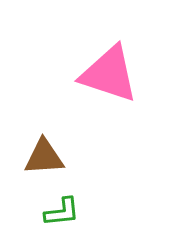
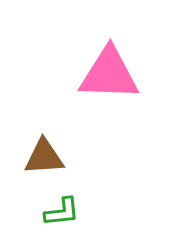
pink triangle: rotated 16 degrees counterclockwise
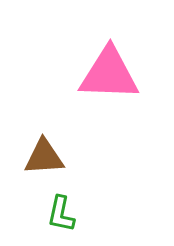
green L-shape: moved 1 px left, 2 px down; rotated 108 degrees clockwise
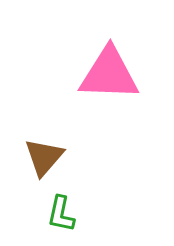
brown triangle: rotated 45 degrees counterclockwise
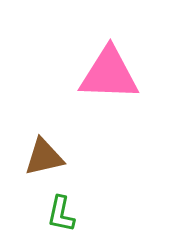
brown triangle: rotated 36 degrees clockwise
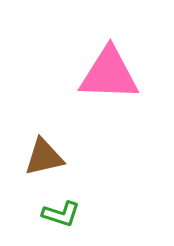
green L-shape: rotated 84 degrees counterclockwise
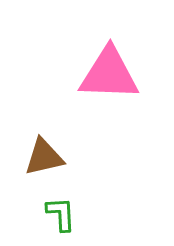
green L-shape: rotated 111 degrees counterclockwise
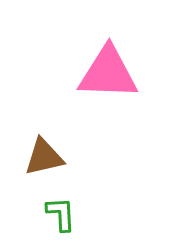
pink triangle: moved 1 px left, 1 px up
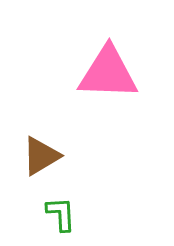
brown triangle: moved 3 px left, 1 px up; rotated 18 degrees counterclockwise
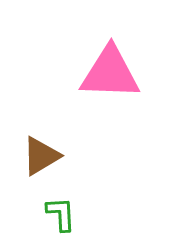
pink triangle: moved 2 px right
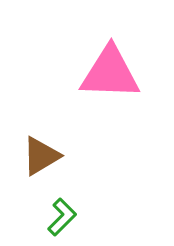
green L-shape: moved 1 px right, 3 px down; rotated 48 degrees clockwise
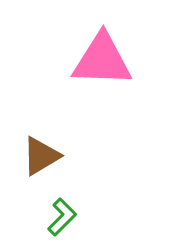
pink triangle: moved 8 px left, 13 px up
